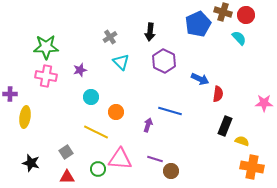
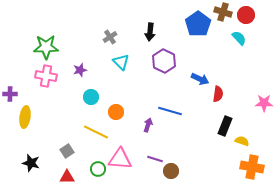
blue pentagon: rotated 10 degrees counterclockwise
gray square: moved 1 px right, 1 px up
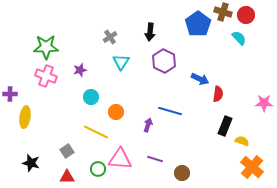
cyan triangle: rotated 18 degrees clockwise
pink cross: rotated 10 degrees clockwise
orange cross: rotated 30 degrees clockwise
brown circle: moved 11 px right, 2 px down
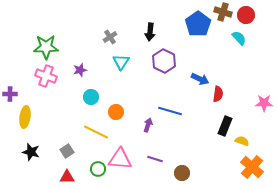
black star: moved 11 px up
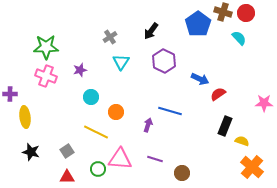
red circle: moved 2 px up
black arrow: moved 1 px right, 1 px up; rotated 30 degrees clockwise
red semicircle: rotated 133 degrees counterclockwise
yellow ellipse: rotated 15 degrees counterclockwise
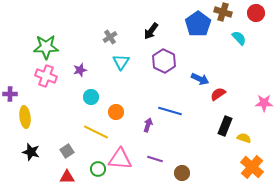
red circle: moved 10 px right
yellow semicircle: moved 2 px right, 3 px up
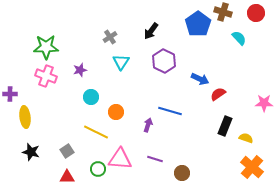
yellow semicircle: moved 2 px right
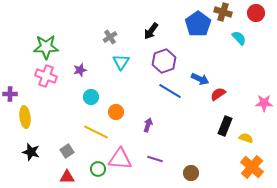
purple hexagon: rotated 15 degrees clockwise
blue line: moved 20 px up; rotated 15 degrees clockwise
brown circle: moved 9 px right
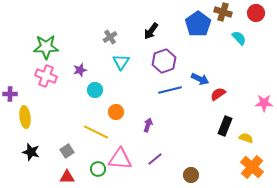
blue line: moved 1 px up; rotated 45 degrees counterclockwise
cyan circle: moved 4 px right, 7 px up
purple line: rotated 56 degrees counterclockwise
brown circle: moved 2 px down
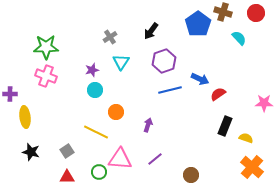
purple star: moved 12 px right
green circle: moved 1 px right, 3 px down
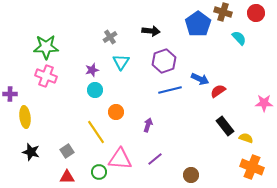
black arrow: rotated 120 degrees counterclockwise
red semicircle: moved 3 px up
black rectangle: rotated 60 degrees counterclockwise
yellow line: rotated 30 degrees clockwise
orange cross: rotated 20 degrees counterclockwise
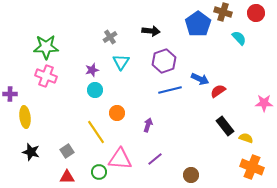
orange circle: moved 1 px right, 1 px down
